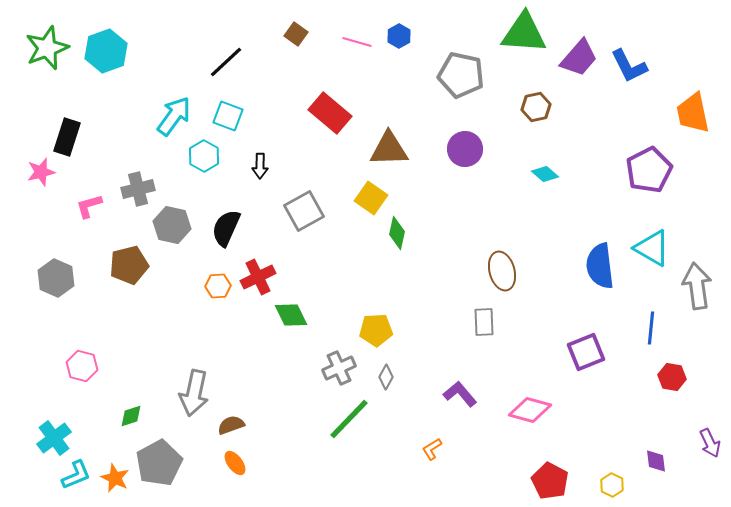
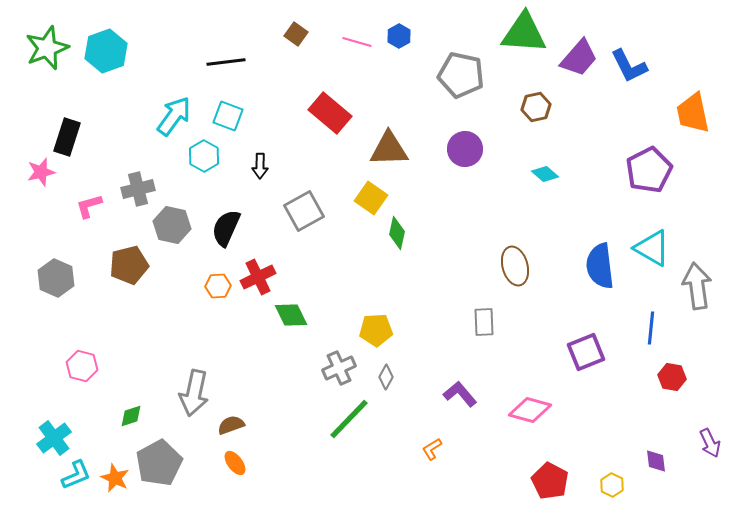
black line at (226, 62): rotated 36 degrees clockwise
brown ellipse at (502, 271): moved 13 px right, 5 px up
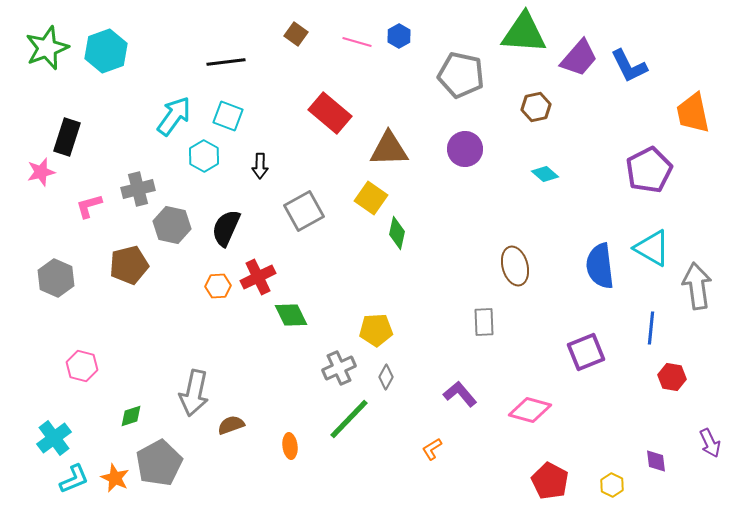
orange ellipse at (235, 463): moved 55 px right, 17 px up; rotated 30 degrees clockwise
cyan L-shape at (76, 475): moved 2 px left, 4 px down
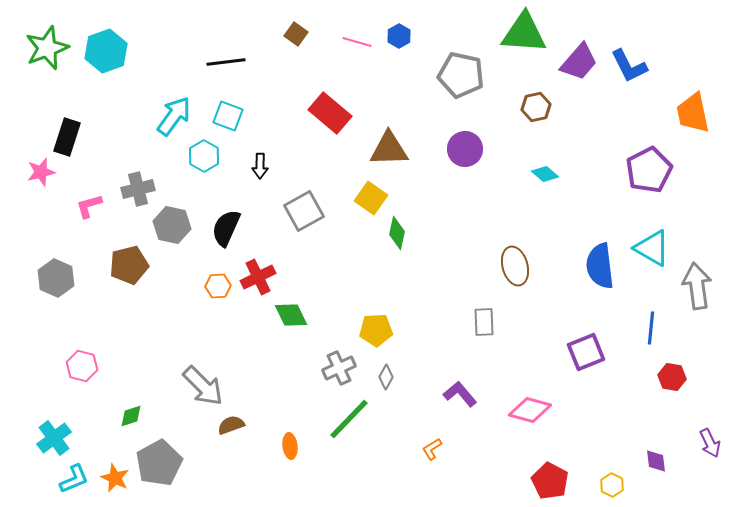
purple trapezoid at (579, 58): moved 4 px down
gray arrow at (194, 393): moved 9 px right, 7 px up; rotated 57 degrees counterclockwise
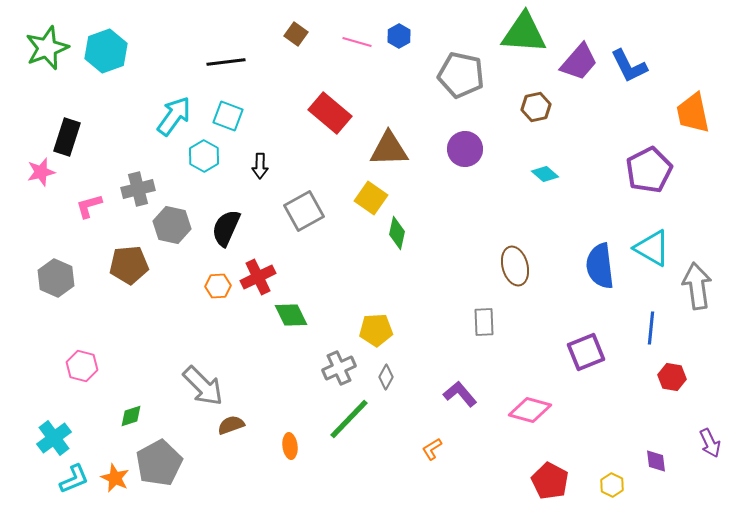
brown pentagon at (129, 265): rotated 9 degrees clockwise
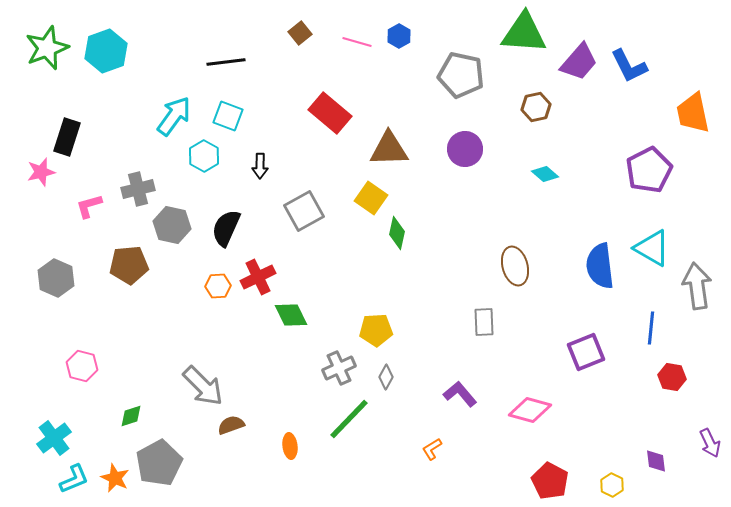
brown square at (296, 34): moved 4 px right, 1 px up; rotated 15 degrees clockwise
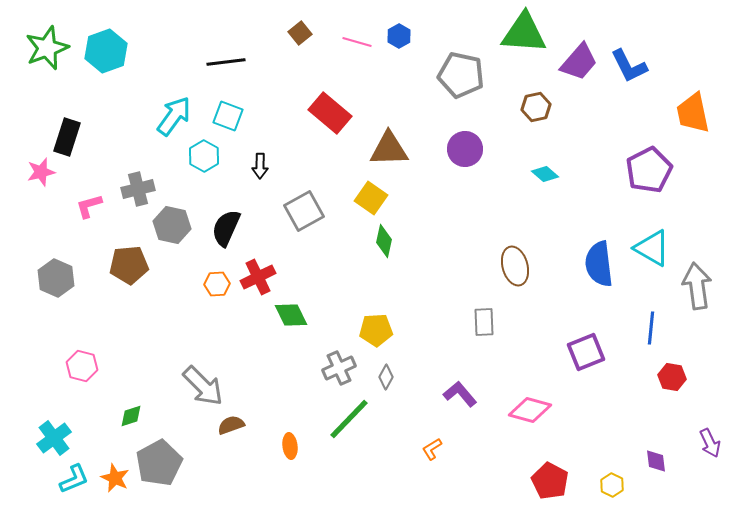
green diamond at (397, 233): moved 13 px left, 8 px down
blue semicircle at (600, 266): moved 1 px left, 2 px up
orange hexagon at (218, 286): moved 1 px left, 2 px up
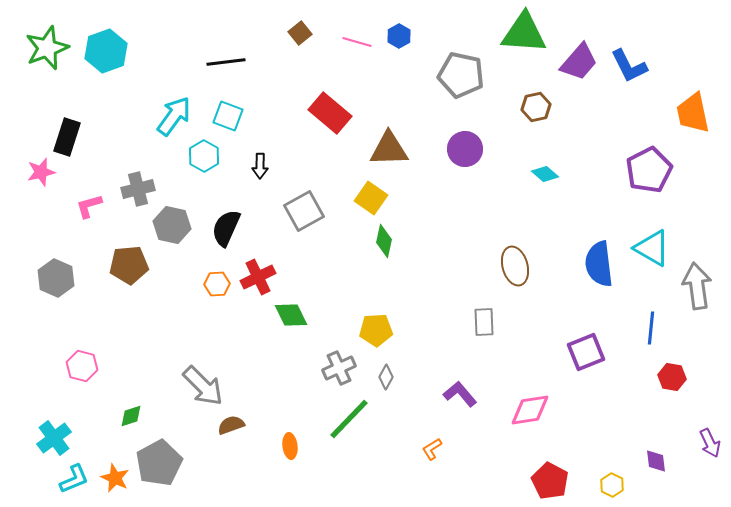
pink diamond at (530, 410): rotated 24 degrees counterclockwise
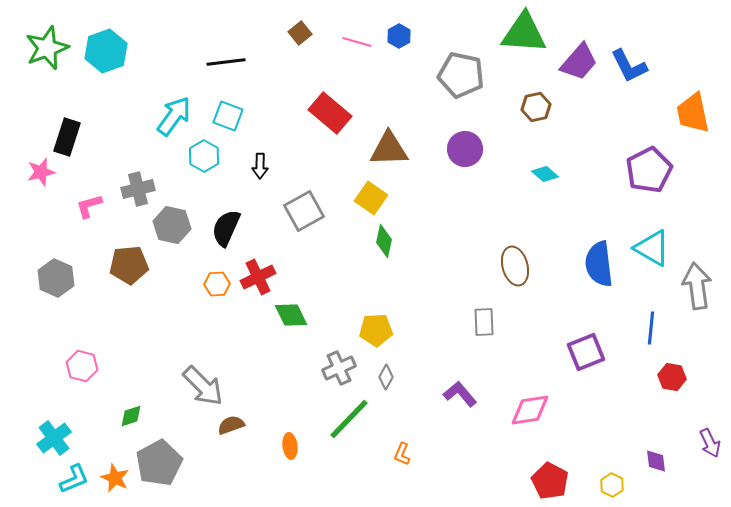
orange L-shape at (432, 449): moved 30 px left, 5 px down; rotated 35 degrees counterclockwise
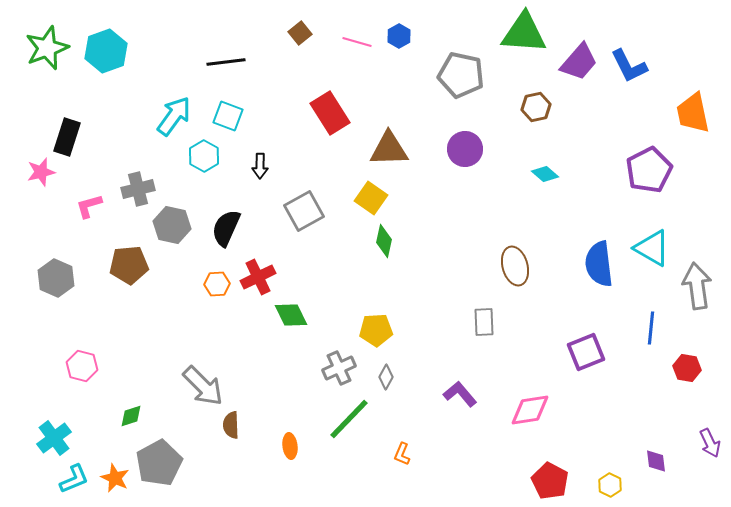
red rectangle at (330, 113): rotated 18 degrees clockwise
red hexagon at (672, 377): moved 15 px right, 9 px up
brown semicircle at (231, 425): rotated 72 degrees counterclockwise
yellow hexagon at (612, 485): moved 2 px left
